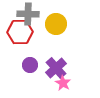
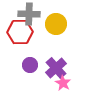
gray cross: moved 1 px right
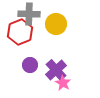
red hexagon: rotated 20 degrees counterclockwise
purple cross: moved 2 px down
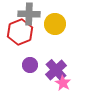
yellow circle: moved 1 px left
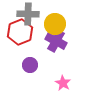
gray cross: moved 1 px left
purple cross: moved 29 px up; rotated 20 degrees counterclockwise
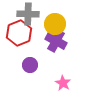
red hexagon: moved 1 px left, 1 px down
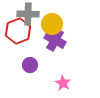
yellow circle: moved 3 px left
red hexagon: moved 1 px left, 2 px up
purple cross: moved 1 px left, 1 px up
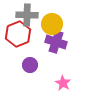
gray cross: moved 1 px left, 1 px down
red hexagon: moved 3 px down
purple cross: moved 1 px right, 2 px down; rotated 10 degrees counterclockwise
